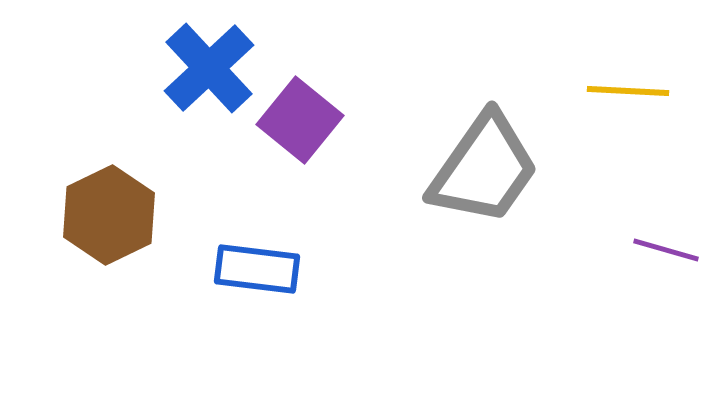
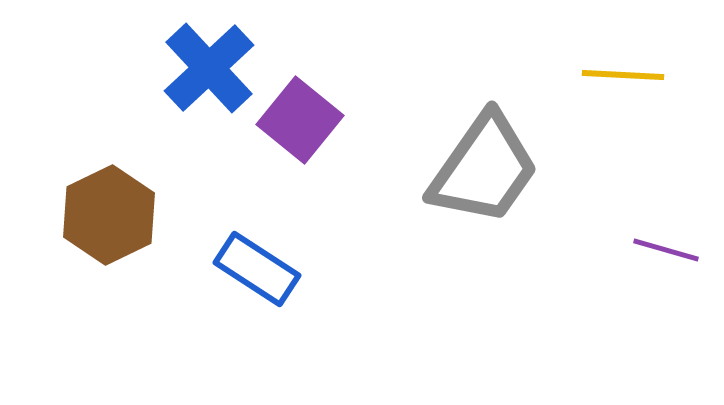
yellow line: moved 5 px left, 16 px up
blue rectangle: rotated 26 degrees clockwise
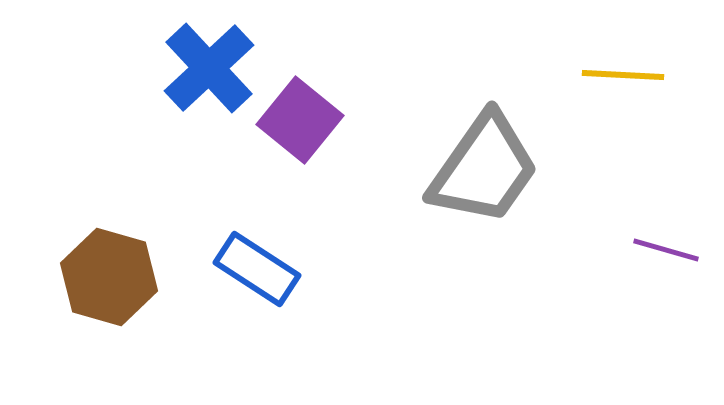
brown hexagon: moved 62 px down; rotated 18 degrees counterclockwise
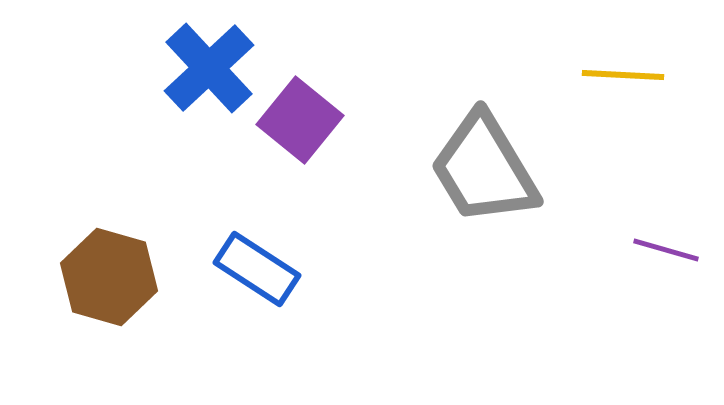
gray trapezoid: rotated 114 degrees clockwise
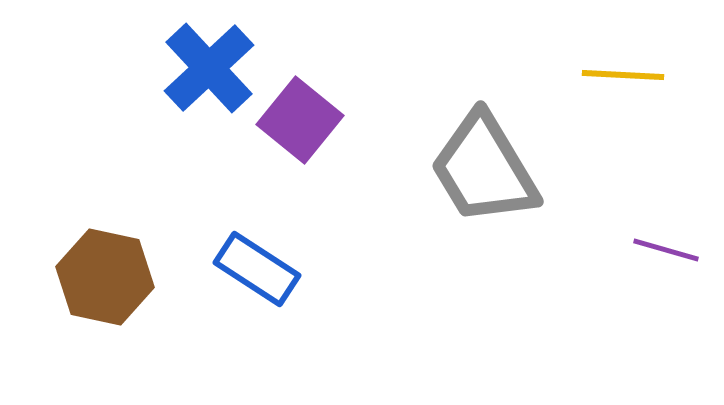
brown hexagon: moved 4 px left; rotated 4 degrees counterclockwise
